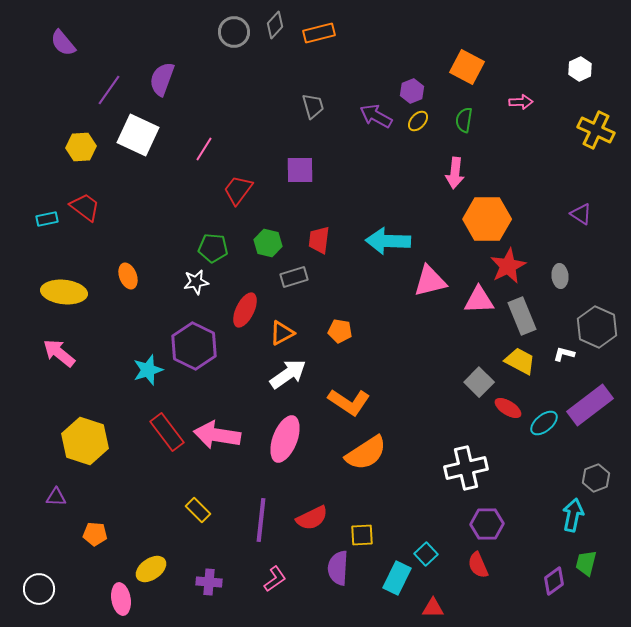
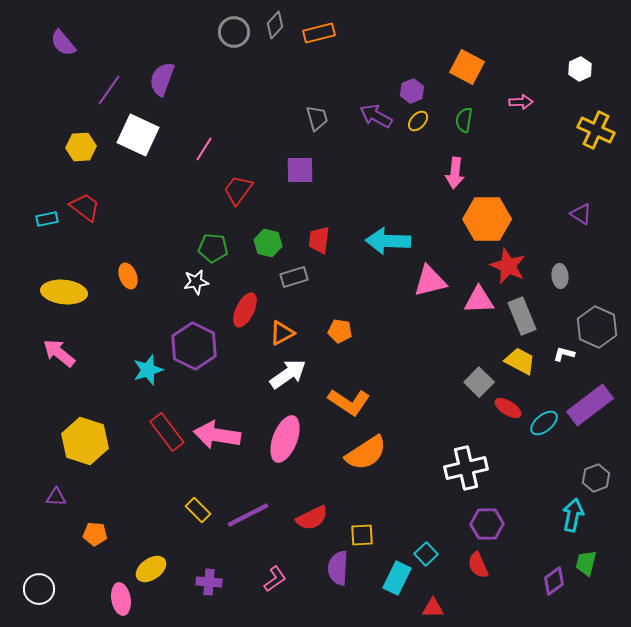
gray trapezoid at (313, 106): moved 4 px right, 12 px down
red star at (508, 266): rotated 21 degrees counterclockwise
purple line at (261, 520): moved 13 px left, 5 px up; rotated 57 degrees clockwise
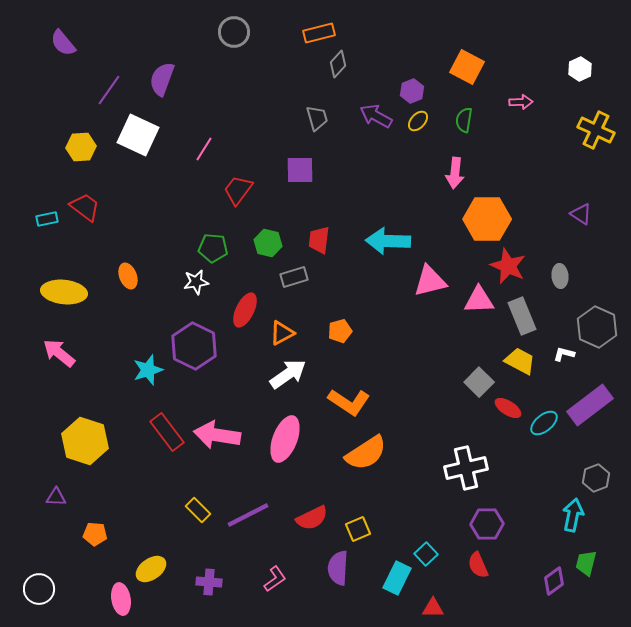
gray diamond at (275, 25): moved 63 px right, 39 px down
orange pentagon at (340, 331): rotated 25 degrees counterclockwise
yellow square at (362, 535): moved 4 px left, 6 px up; rotated 20 degrees counterclockwise
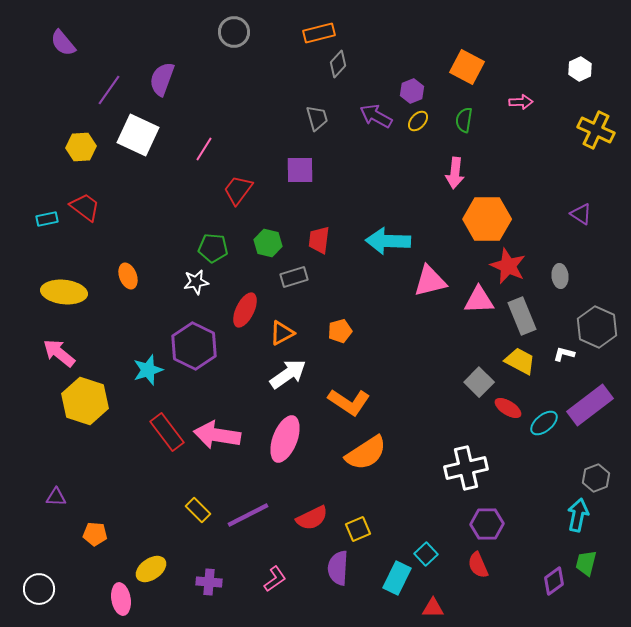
yellow hexagon at (85, 441): moved 40 px up
cyan arrow at (573, 515): moved 5 px right
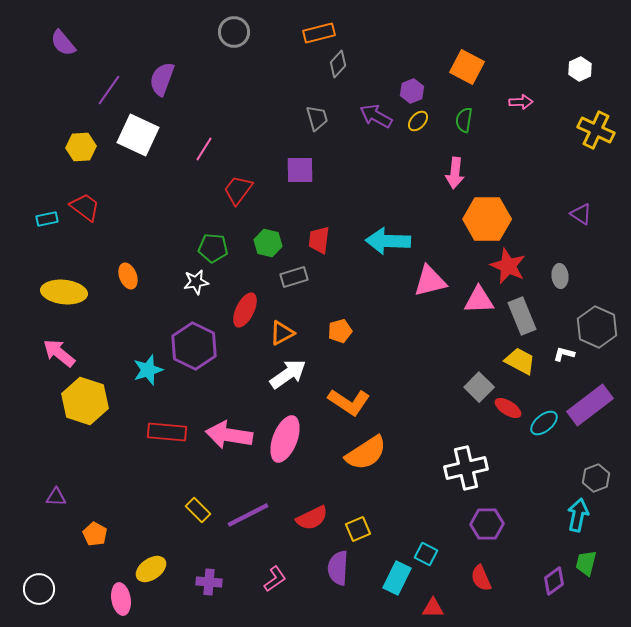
gray square at (479, 382): moved 5 px down
red rectangle at (167, 432): rotated 48 degrees counterclockwise
pink arrow at (217, 435): moved 12 px right
orange pentagon at (95, 534): rotated 25 degrees clockwise
cyan square at (426, 554): rotated 20 degrees counterclockwise
red semicircle at (478, 565): moved 3 px right, 13 px down
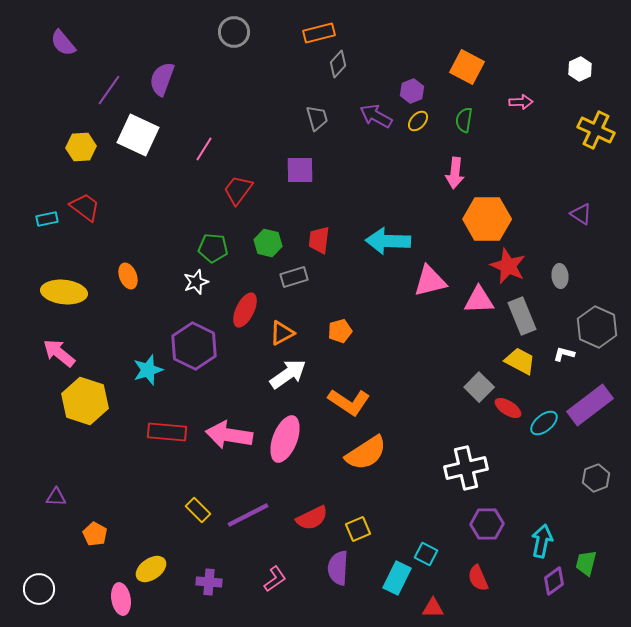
white star at (196, 282): rotated 10 degrees counterclockwise
cyan arrow at (578, 515): moved 36 px left, 26 px down
red semicircle at (481, 578): moved 3 px left
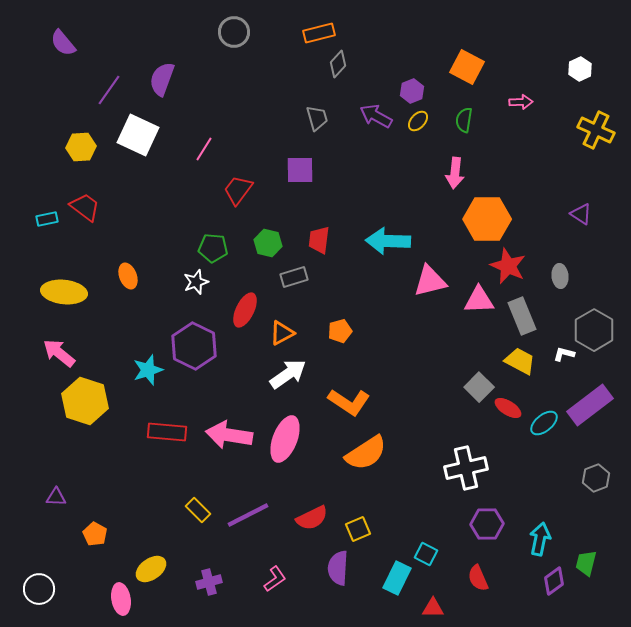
gray hexagon at (597, 327): moved 3 px left, 3 px down; rotated 6 degrees clockwise
cyan arrow at (542, 541): moved 2 px left, 2 px up
purple cross at (209, 582): rotated 20 degrees counterclockwise
